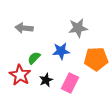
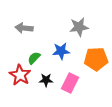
gray star: moved 1 px right, 1 px up
black star: rotated 24 degrees clockwise
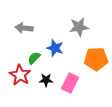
blue star: moved 6 px left, 3 px up; rotated 24 degrees clockwise
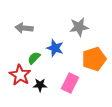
orange pentagon: moved 2 px left; rotated 15 degrees counterclockwise
black star: moved 6 px left, 5 px down
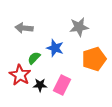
pink rectangle: moved 8 px left, 2 px down
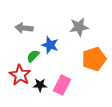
blue star: moved 5 px left, 3 px up
green semicircle: moved 1 px left, 2 px up
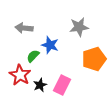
black star: rotated 24 degrees counterclockwise
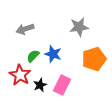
gray arrow: moved 1 px right, 1 px down; rotated 24 degrees counterclockwise
blue star: moved 3 px right, 9 px down
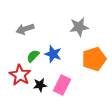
black star: rotated 16 degrees clockwise
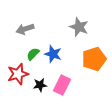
gray star: rotated 30 degrees clockwise
green semicircle: moved 2 px up
red star: moved 2 px left, 1 px up; rotated 25 degrees clockwise
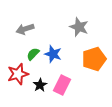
black star: rotated 24 degrees counterclockwise
